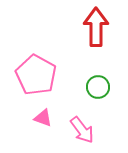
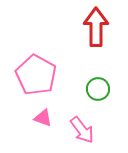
green circle: moved 2 px down
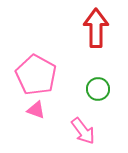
red arrow: moved 1 px down
pink triangle: moved 7 px left, 8 px up
pink arrow: moved 1 px right, 1 px down
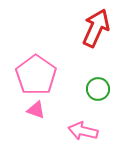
red arrow: rotated 24 degrees clockwise
pink pentagon: rotated 6 degrees clockwise
pink arrow: rotated 140 degrees clockwise
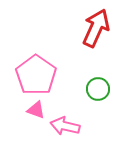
pink arrow: moved 18 px left, 5 px up
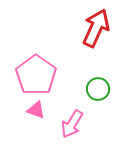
pink arrow: moved 7 px right, 2 px up; rotated 72 degrees counterclockwise
